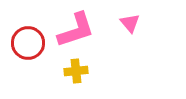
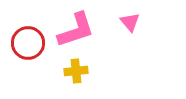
pink triangle: moved 1 px up
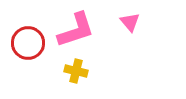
yellow cross: rotated 20 degrees clockwise
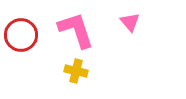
pink L-shape: rotated 90 degrees counterclockwise
red circle: moved 7 px left, 8 px up
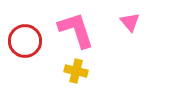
red circle: moved 4 px right, 6 px down
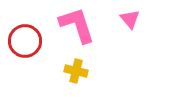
pink triangle: moved 3 px up
pink L-shape: moved 1 px right, 5 px up
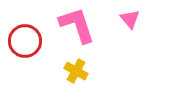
yellow cross: rotated 15 degrees clockwise
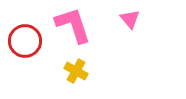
pink L-shape: moved 4 px left
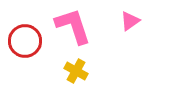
pink triangle: moved 2 px down; rotated 35 degrees clockwise
pink L-shape: moved 1 px down
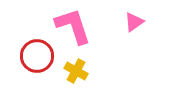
pink triangle: moved 4 px right, 1 px down
red circle: moved 12 px right, 15 px down
